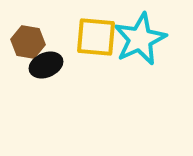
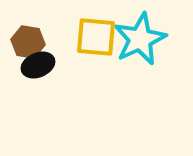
black ellipse: moved 8 px left
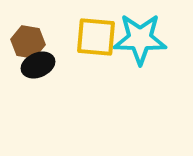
cyan star: rotated 26 degrees clockwise
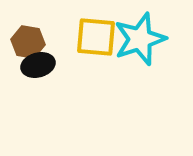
cyan star: rotated 20 degrees counterclockwise
black ellipse: rotated 8 degrees clockwise
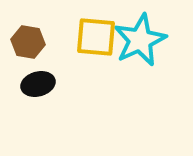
cyan star: moved 1 px down; rotated 6 degrees counterclockwise
black ellipse: moved 19 px down
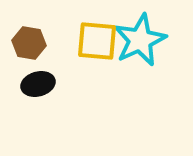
yellow square: moved 1 px right, 4 px down
brown hexagon: moved 1 px right, 1 px down
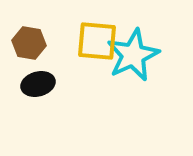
cyan star: moved 7 px left, 15 px down
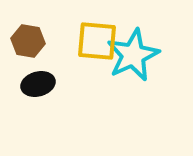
brown hexagon: moved 1 px left, 2 px up
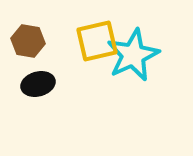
yellow square: rotated 18 degrees counterclockwise
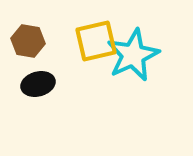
yellow square: moved 1 px left
